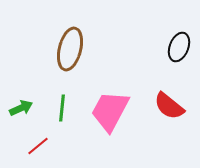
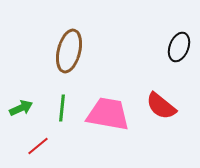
brown ellipse: moved 1 px left, 2 px down
red semicircle: moved 8 px left
pink trapezoid: moved 2 px left, 3 px down; rotated 72 degrees clockwise
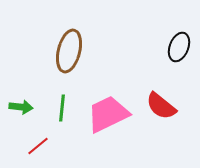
green arrow: moved 1 px up; rotated 30 degrees clockwise
pink trapezoid: rotated 36 degrees counterclockwise
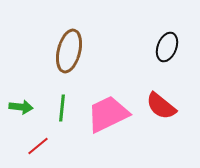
black ellipse: moved 12 px left
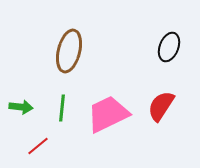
black ellipse: moved 2 px right
red semicircle: rotated 84 degrees clockwise
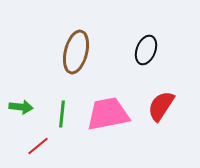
black ellipse: moved 23 px left, 3 px down
brown ellipse: moved 7 px right, 1 px down
green line: moved 6 px down
pink trapezoid: rotated 15 degrees clockwise
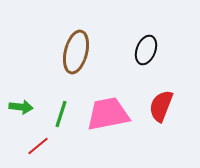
red semicircle: rotated 12 degrees counterclockwise
green line: moved 1 px left; rotated 12 degrees clockwise
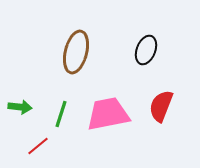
green arrow: moved 1 px left
